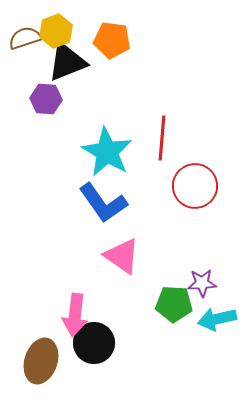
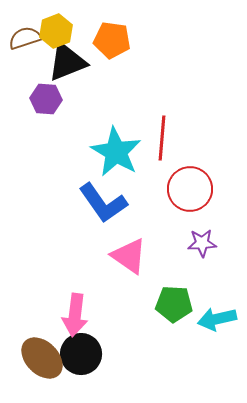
cyan star: moved 9 px right
red circle: moved 5 px left, 3 px down
pink triangle: moved 7 px right
purple star: moved 40 px up
black circle: moved 13 px left, 11 px down
brown ellipse: moved 1 px right, 3 px up; rotated 63 degrees counterclockwise
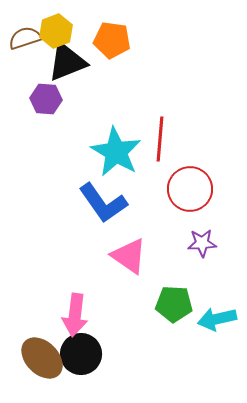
red line: moved 2 px left, 1 px down
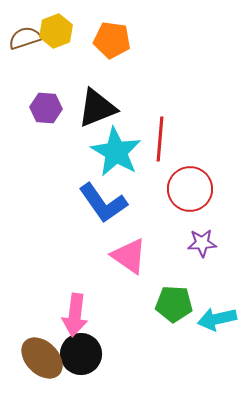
black triangle: moved 30 px right, 46 px down
purple hexagon: moved 9 px down
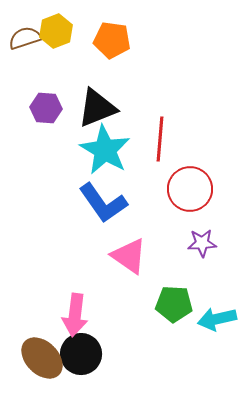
cyan star: moved 11 px left, 2 px up
